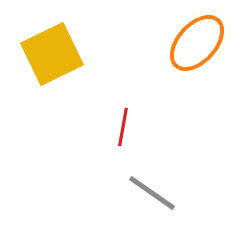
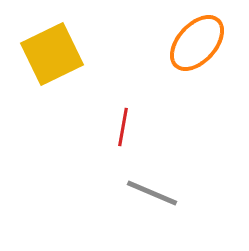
gray line: rotated 12 degrees counterclockwise
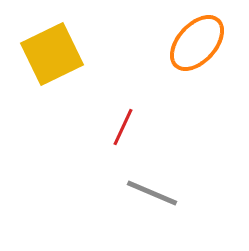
red line: rotated 15 degrees clockwise
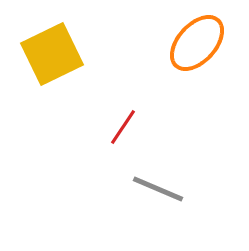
red line: rotated 9 degrees clockwise
gray line: moved 6 px right, 4 px up
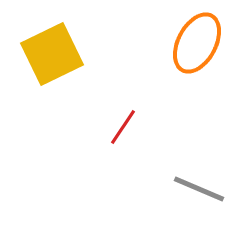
orange ellipse: rotated 14 degrees counterclockwise
gray line: moved 41 px right
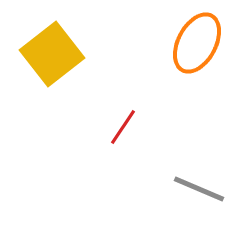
yellow square: rotated 12 degrees counterclockwise
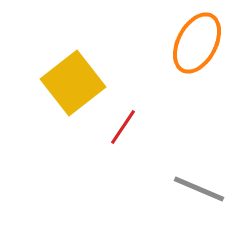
yellow square: moved 21 px right, 29 px down
